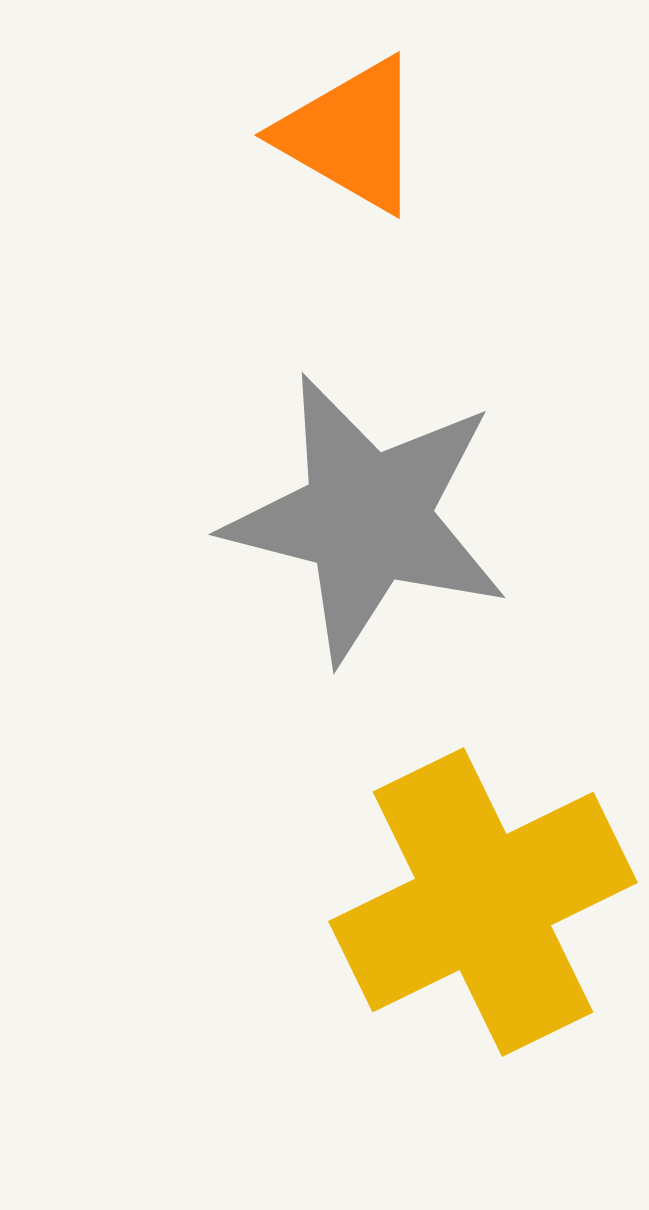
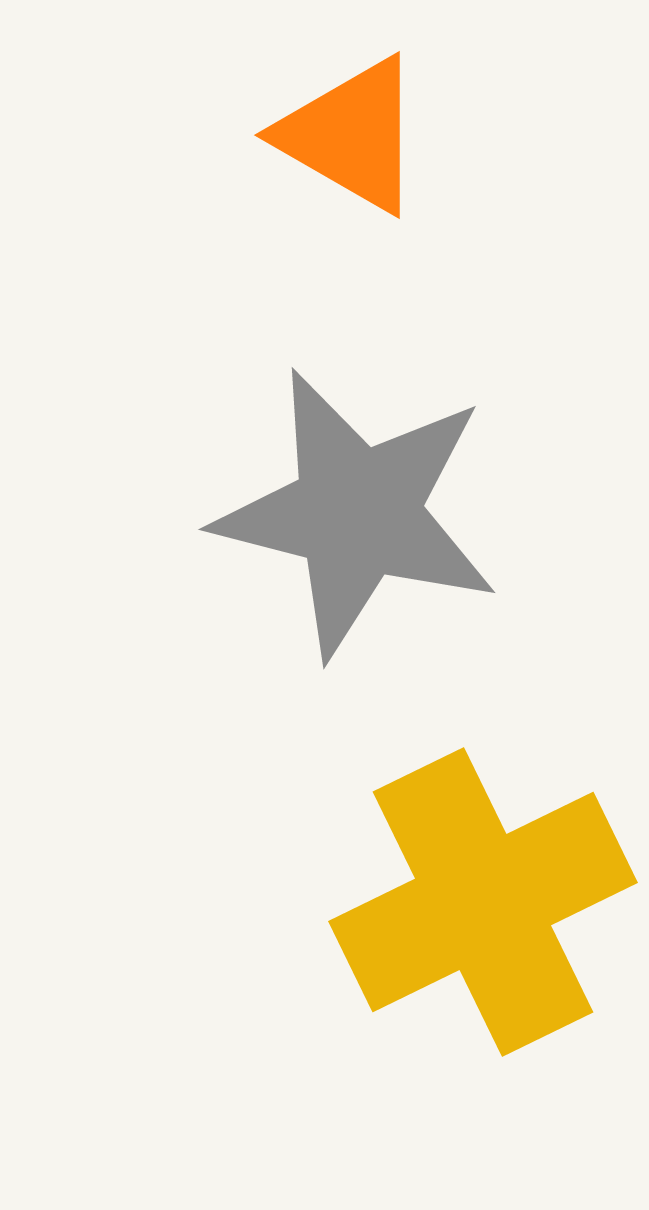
gray star: moved 10 px left, 5 px up
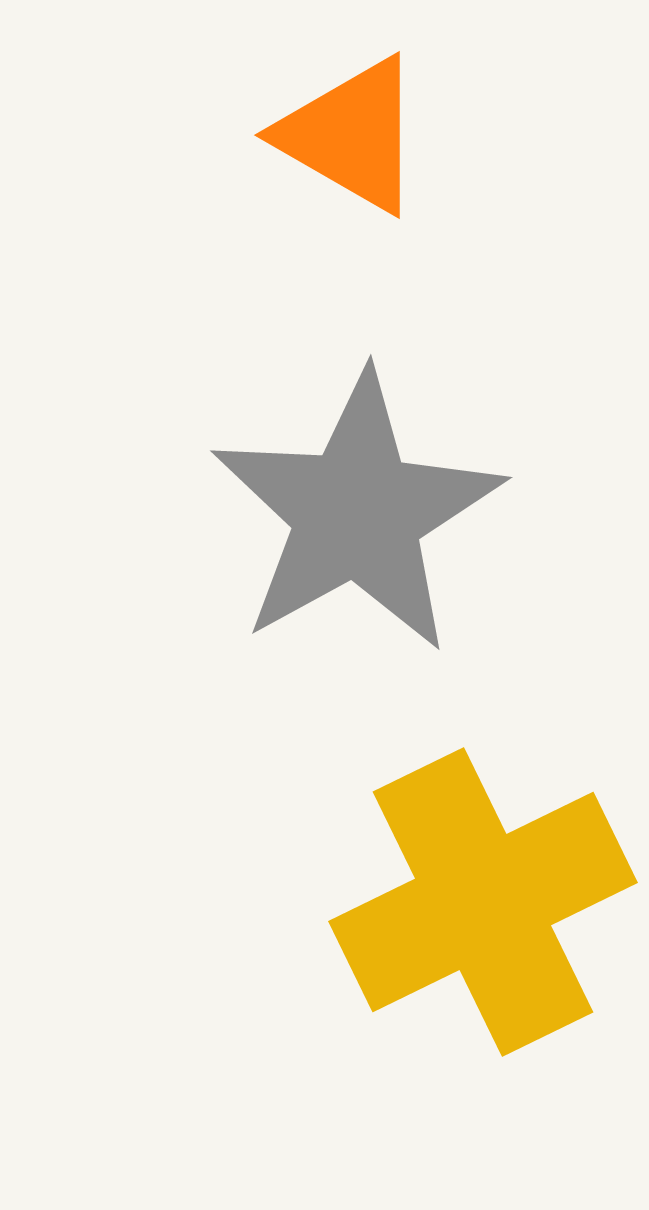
gray star: rotated 29 degrees clockwise
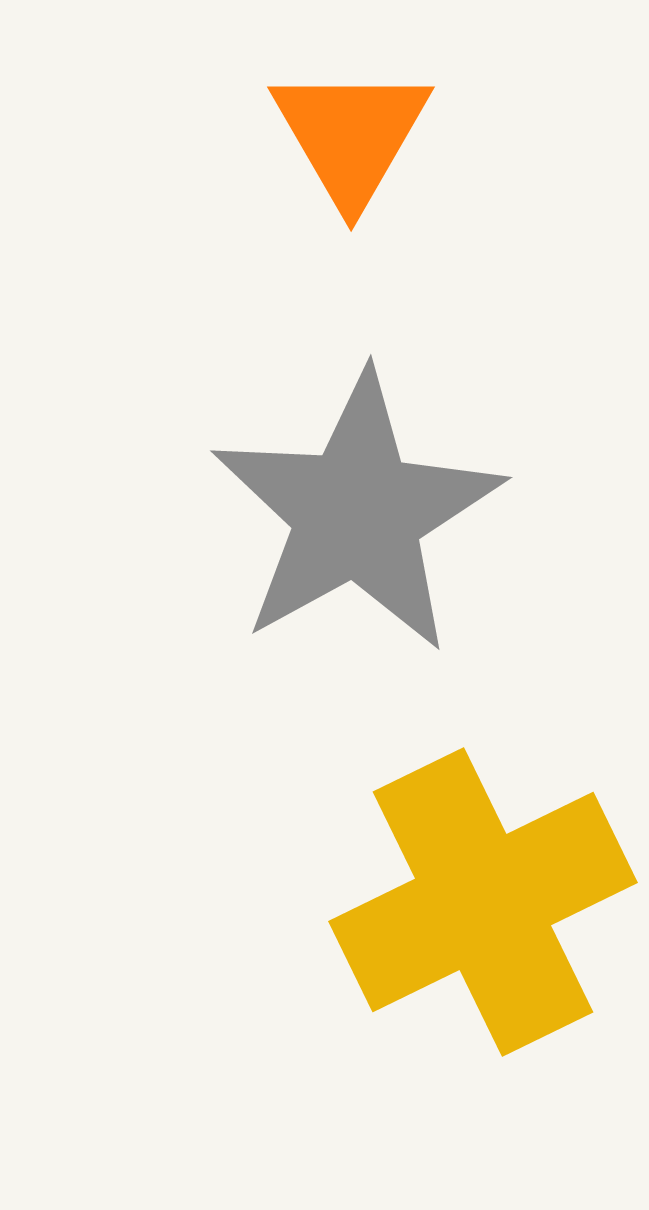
orange triangle: rotated 30 degrees clockwise
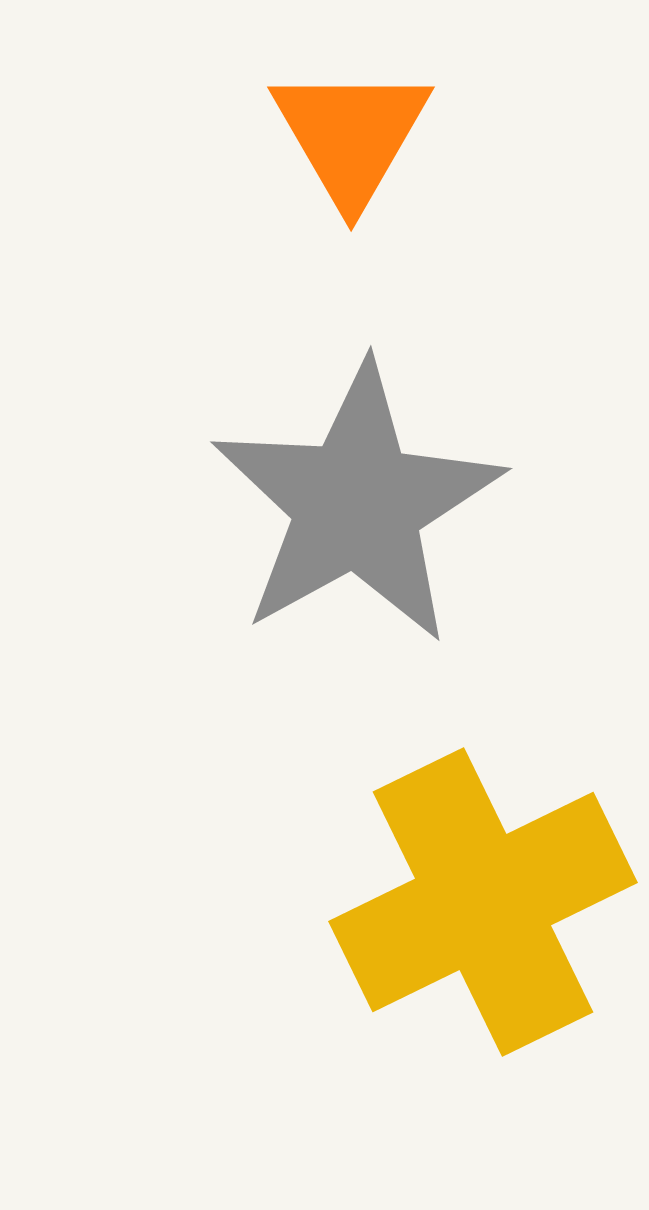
gray star: moved 9 px up
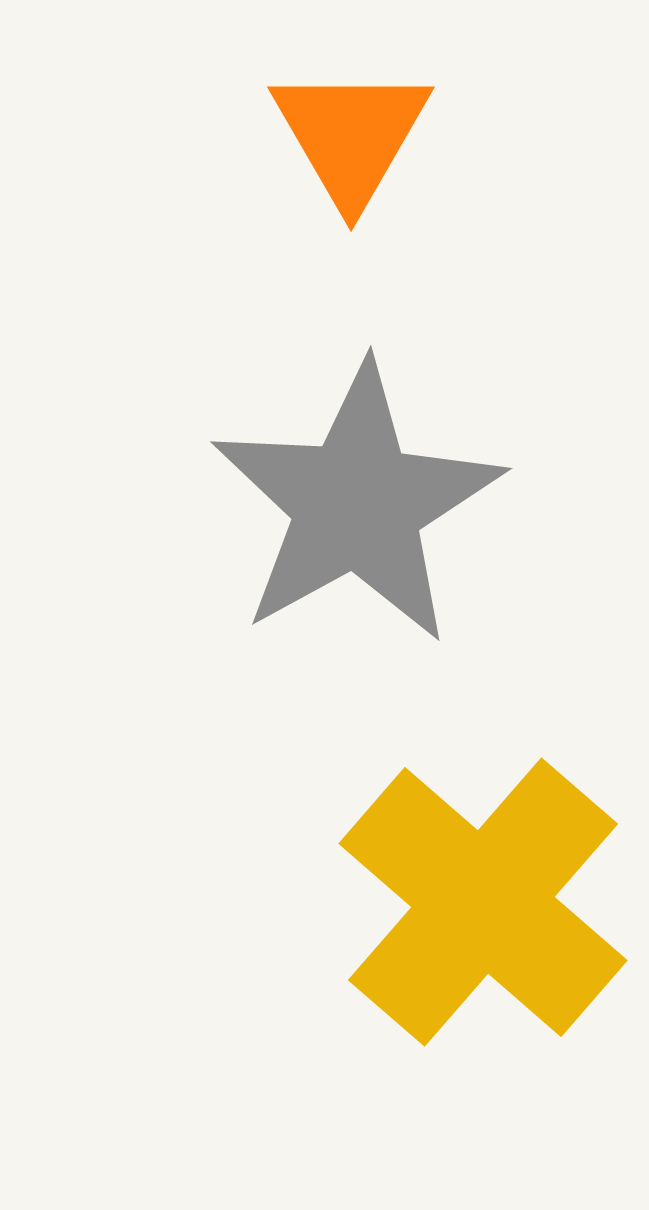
yellow cross: rotated 23 degrees counterclockwise
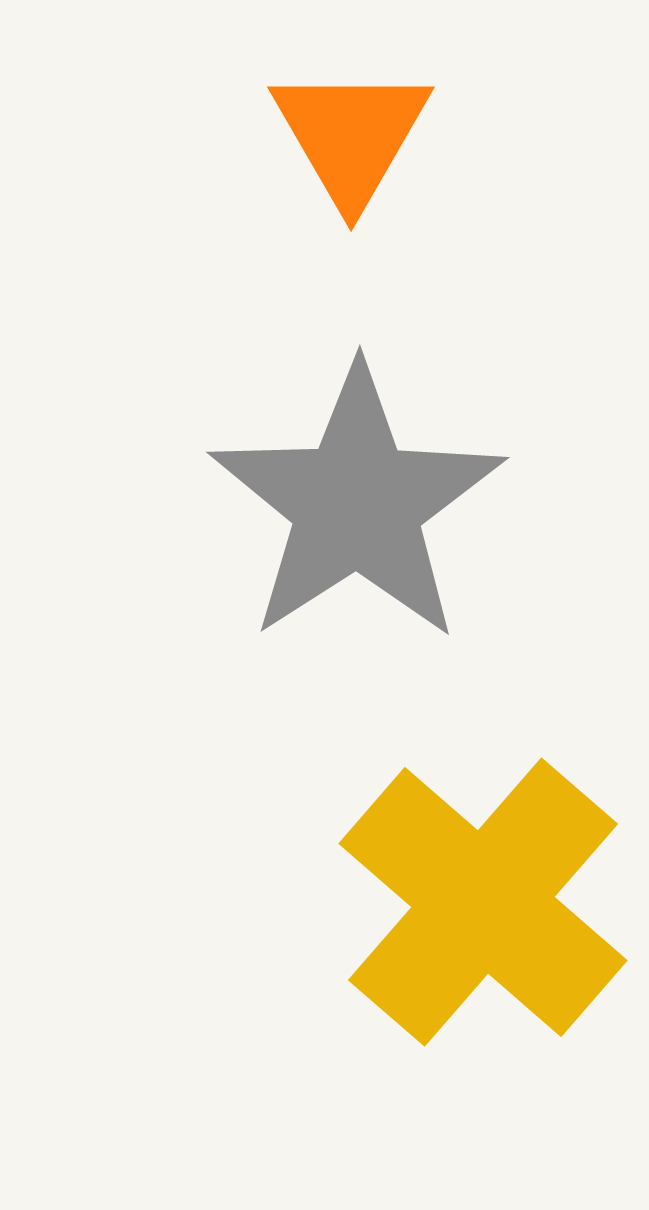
gray star: rotated 4 degrees counterclockwise
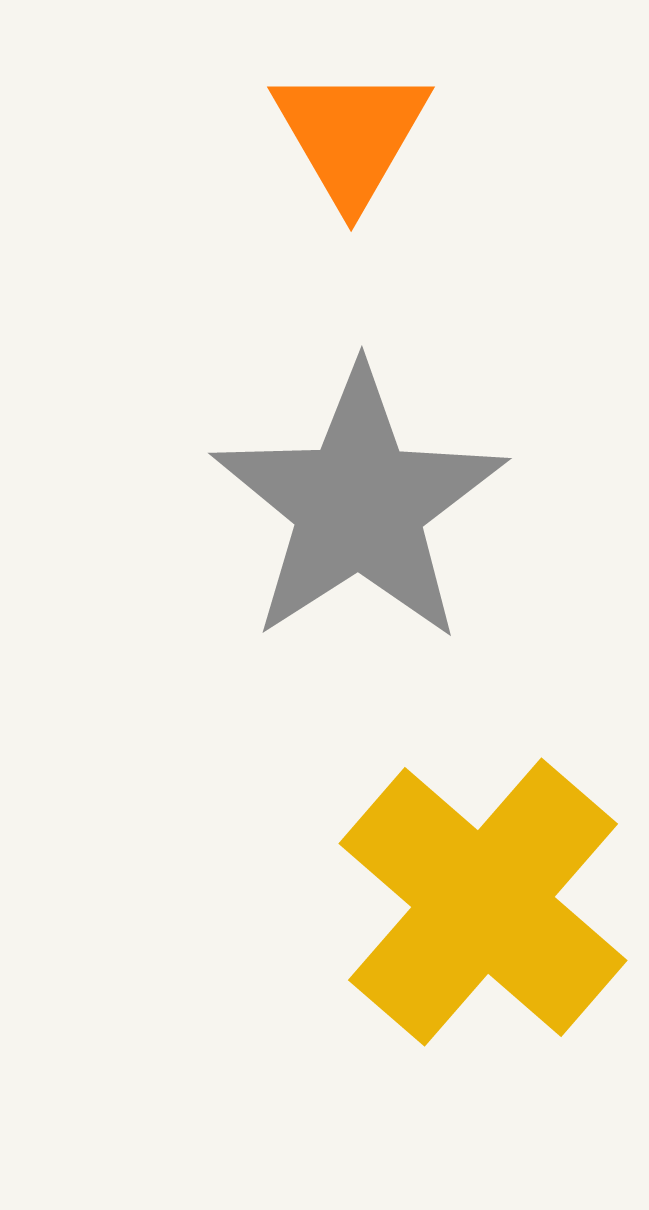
gray star: moved 2 px right, 1 px down
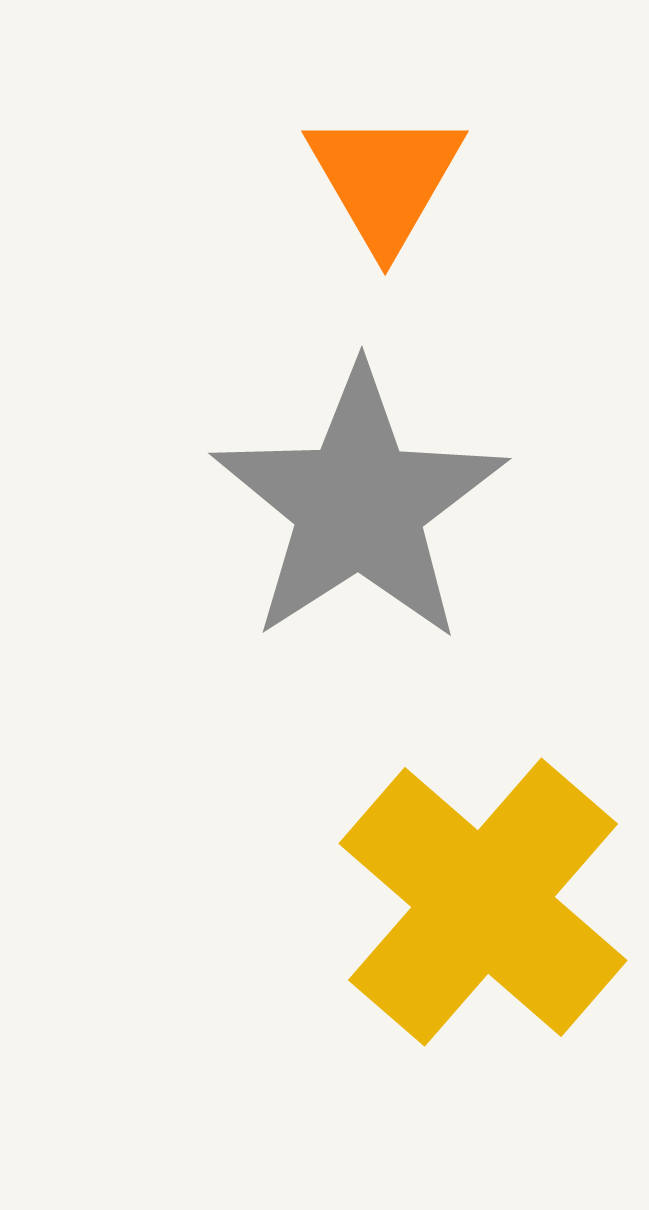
orange triangle: moved 34 px right, 44 px down
